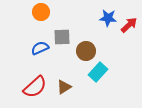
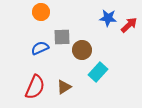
brown circle: moved 4 px left, 1 px up
red semicircle: rotated 25 degrees counterclockwise
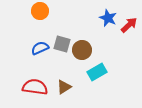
orange circle: moved 1 px left, 1 px up
blue star: rotated 18 degrees clockwise
gray square: moved 7 px down; rotated 18 degrees clockwise
cyan rectangle: moved 1 px left; rotated 18 degrees clockwise
red semicircle: rotated 105 degrees counterclockwise
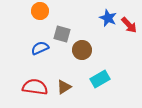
red arrow: rotated 90 degrees clockwise
gray square: moved 10 px up
cyan rectangle: moved 3 px right, 7 px down
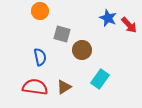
blue semicircle: moved 9 px down; rotated 102 degrees clockwise
cyan rectangle: rotated 24 degrees counterclockwise
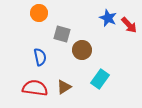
orange circle: moved 1 px left, 2 px down
red semicircle: moved 1 px down
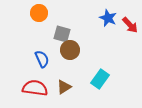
red arrow: moved 1 px right
brown circle: moved 12 px left
blue semicircle: moved 2 px right, 2 px down; rotated 12 degrees counterclockwise
